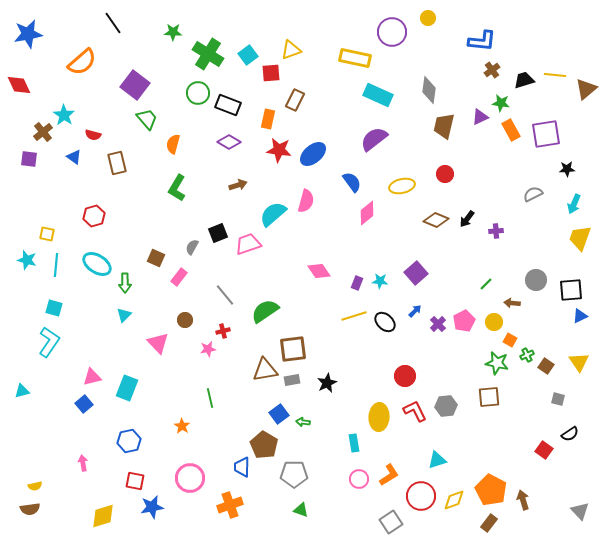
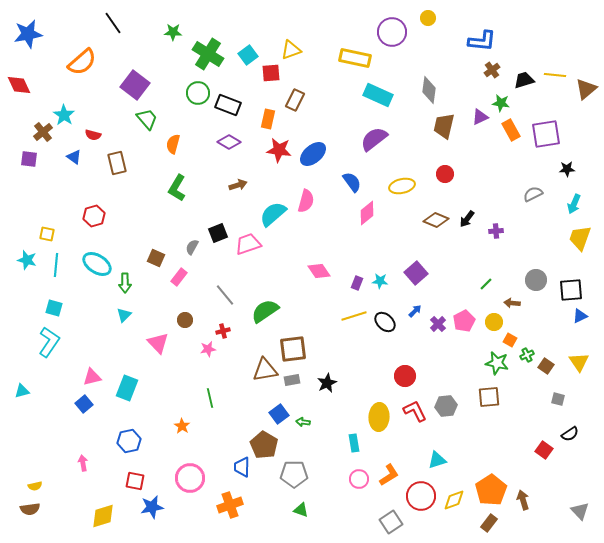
orange pentagon at (491, 490): rotated 12 degrees clockwise
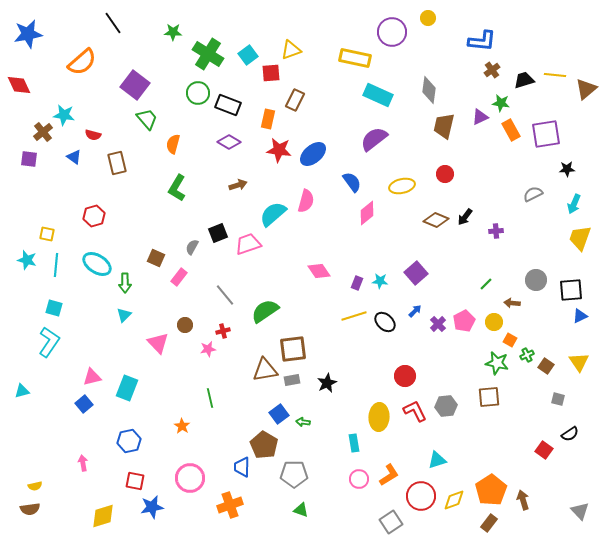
cyan star at (64, 115): rotated 25 degrees counterclockwise
black arrow at (467, 219): moved 2 px left, 2 px up
brown circle at (185, 320): moved 5 px down
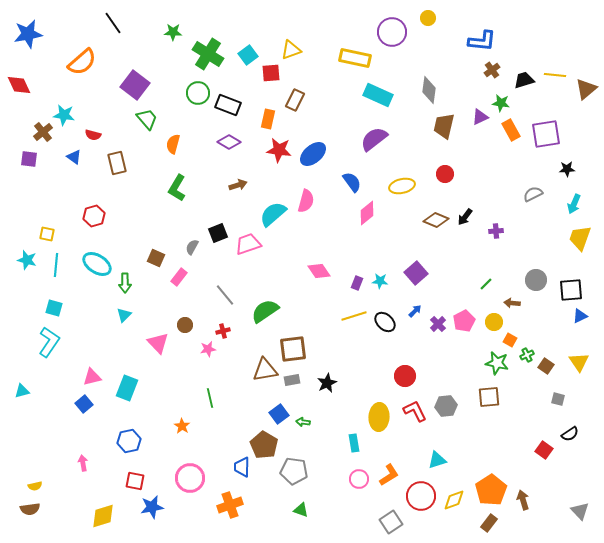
gray pentagon at (294, 474): moved 3 px up; rotated 8 degrees clockwise
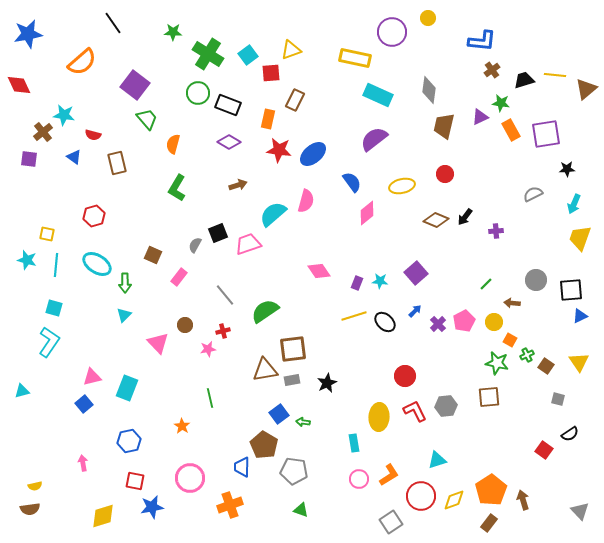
gray semicircle at (192, 247): moved 3 px right, 2 px up
brown square at (156, 258): moved 3 px left, 3 px up
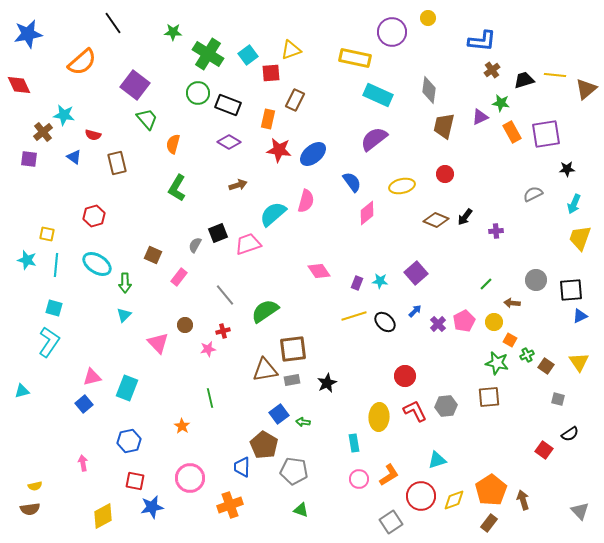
orange rectangle at (511, 130): moved 1 px right, 2 px down
yellow diamond at (103, 516): rotated 12 degrees counterclockwise
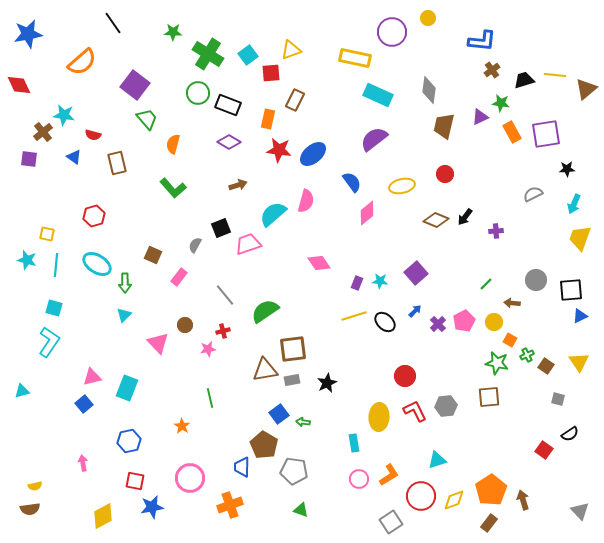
green L-shape at (177, 188): moved 4 px left; rotated 72 degrees counterclockwise
black square at (218, 233): moved 3 px right, 5 px up
pink diamond at (319, 271): moved 8 px up
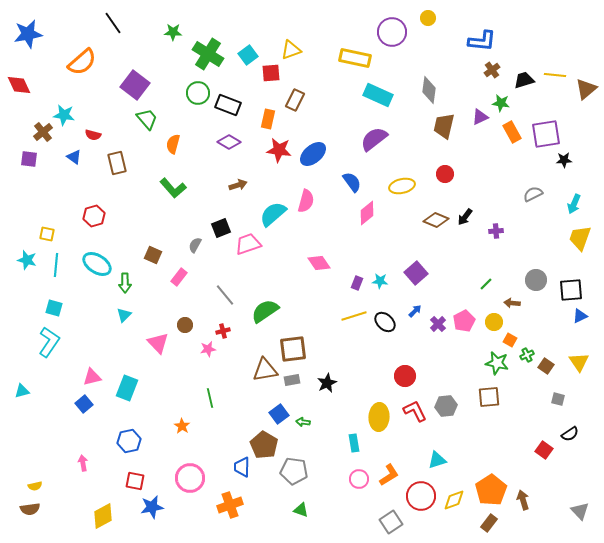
black star at (567, 169): moved 3 px left, 9 px up
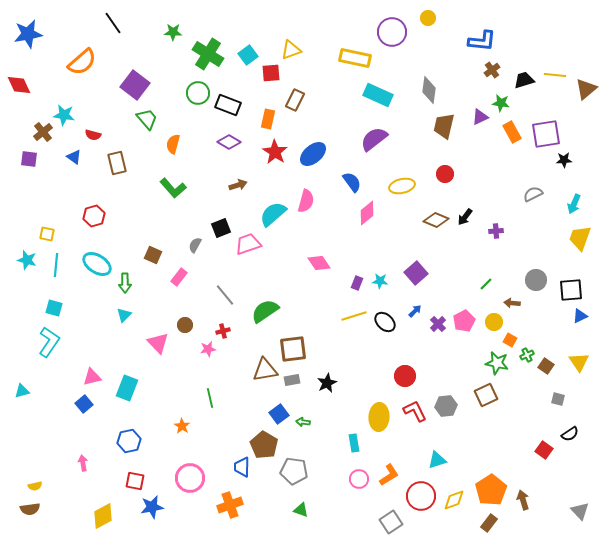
red star at (279, 150): moved 4 px left, 2 px down; rotated 25 degrees clockwise
brown square at (489, 397): moved 3 px left, 2 px up; rotated 20 degrees counterclockwise
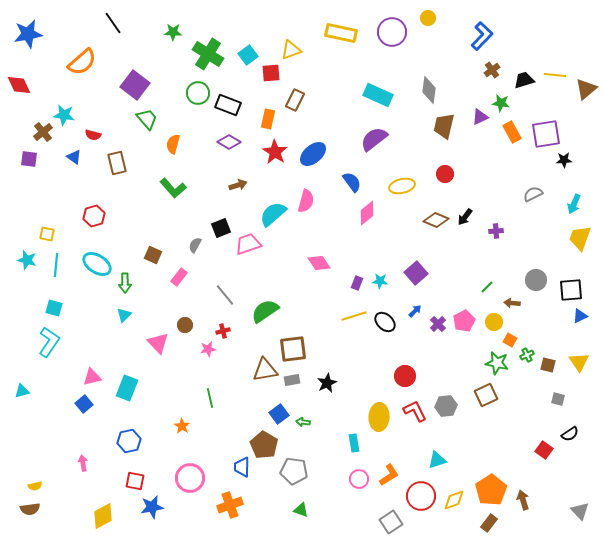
blue L-shape at (482, 41): moved 5 px up; rotated 52 degrees counterclockwise
yellow rectangle at (355, 58): moved 14 px left, 25 px up
green line at (486, 284): moved 1 px right, 3 px down
brown square at (546, 366): moved 2 px right, 1 px up; rotated 21 degrees counterclockwise
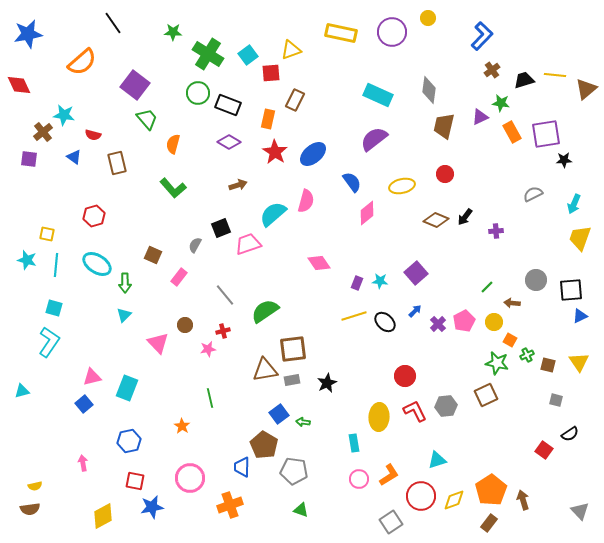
gray square at (558, 399): moved 2 px left, 1 px down
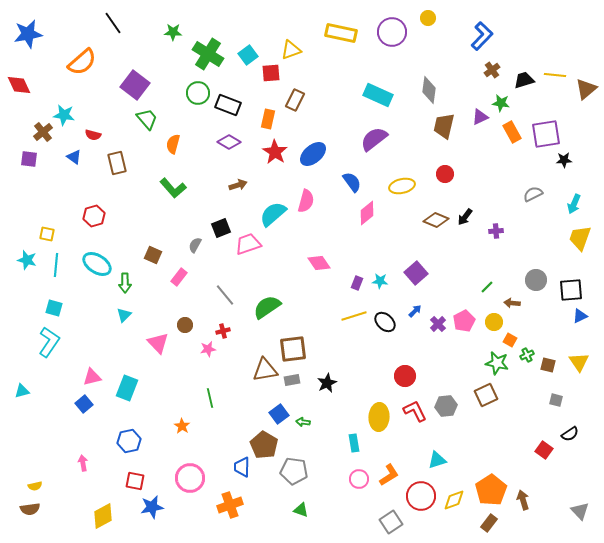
green semicircle at (265, 311): moved 2 px right, 4 px up
